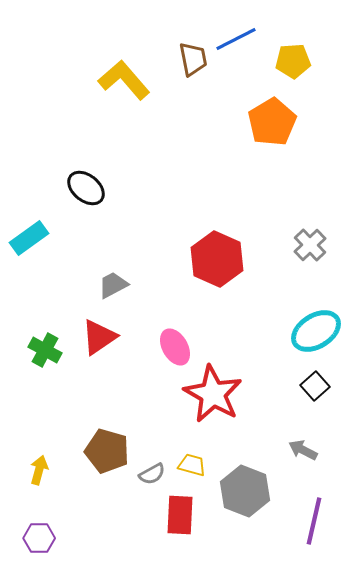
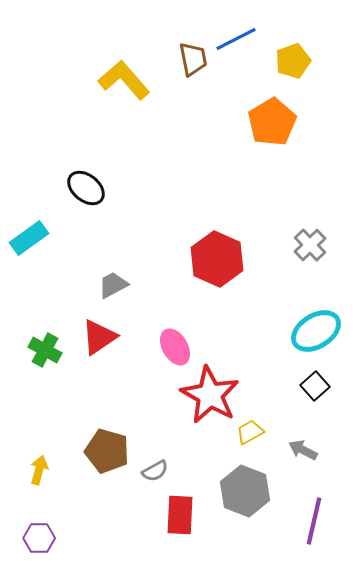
yellow pentagon: rotated 16 degrees counterclockwise
red star: moved 3 px left, 1 px down
yellow trapezoid: moved 58 px right, 33 px up; rotated 44 degrees counterclockwise
gray semicircle: moved 3 px right, 3 px up
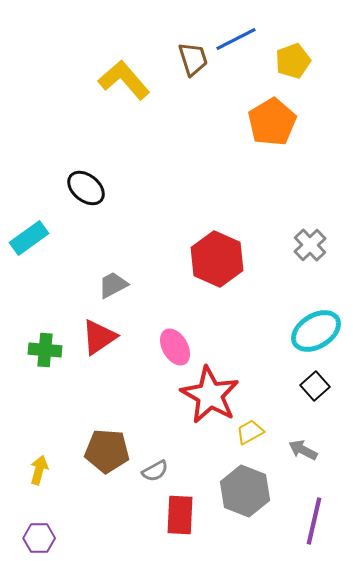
brown trapezoid: rotated 6 degrees counterclockwise
green cross: rotated 24 degrees counterclockwise
brown pentagon: rotated 12 degrees counterclockwise
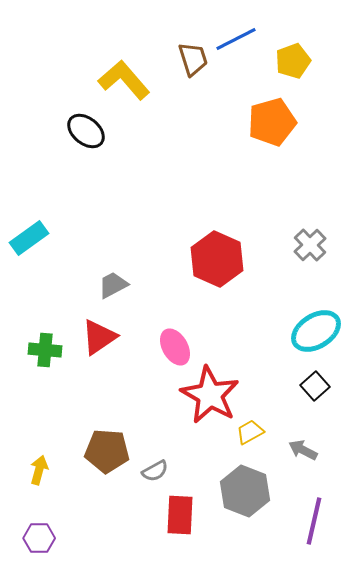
orange pentagon: rotated 15 degrees clockwise
black ellipse: moved 57 px up
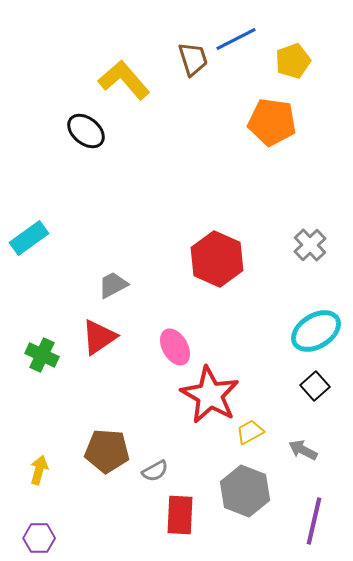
orange pentagon: rotated 24 degrees clockwise
green cross: moved 3 px left, 5 px down; rotated 20 degrees clockwise
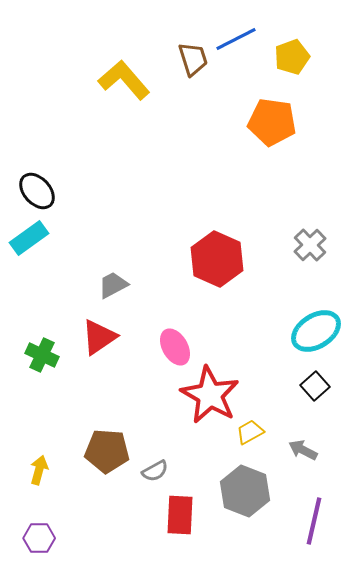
yellow pentagon: moved 1 px left, 4 px up
black ellipse: moved 49 px left, 60 px down; rotated 9 degrees clockwise
